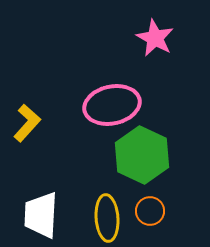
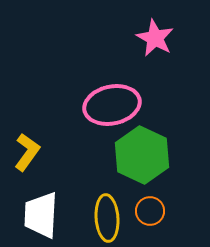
yellow L-shape: moved 29 px down; rotated 6 degrees counterclockwise
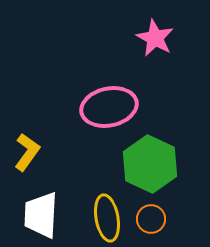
pink ellipse: moved 3 px left, 2 px down
green hexagon: moved 8 px right, 9 px down
orange circle: moved 1 px right, 8 px down
yellow ellipse: rotated 6 degrees counterclockwise
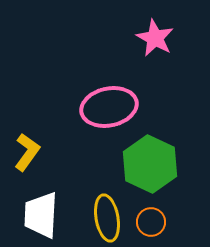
orange circle: moved 3 px down
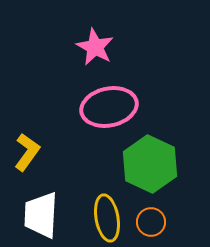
pink star: moved 60 px left, 9 px down
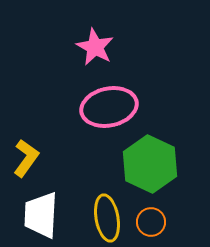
yellow L-shape: moved 1 px left, 6 px down
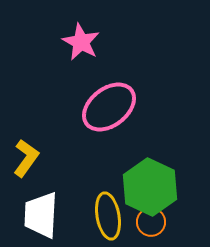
pink star: moved 14 px left, 5 px up
pink ellipse: rotated 26 degrees counterclockwise
green hexagon: moved 23 px down
yellow ellipse: moved 1 px right, 2 px up
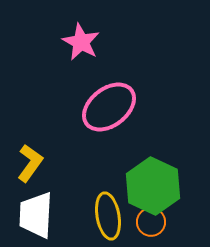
yellow L-shape: moved 4 px right, 5 px down
green hexagon: moved 3 px right, 1 px up
white trapezoid: moved 5 px left
